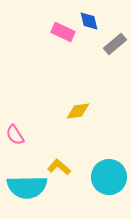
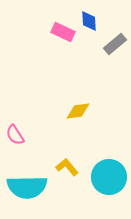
blue diamond: rotated 10 degrees clockwise
yellow L-shape: moved 8 px right; rotated 10 degrees clockwise
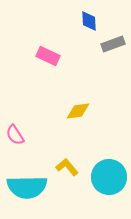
pink rectangle: moved 15 px left, 24 px down
gray rectangle: moved 2 px left; rotated 20 degrees clockwise
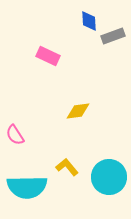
gray rectangle: moved 8 px up
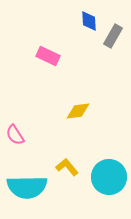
gray rectangle: rotated 40 degrees counterclockwise
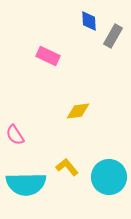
cyan semicircle: moved 1 px left, 3 px up
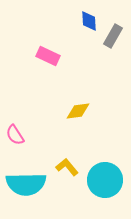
cyan circle: moved 4 px left, 3 px down
